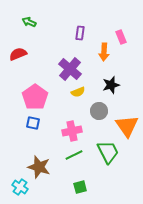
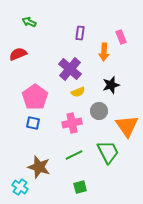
pink cross: moved 8 px up
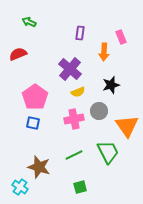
pink cross: moved 2 px right, 4 px up
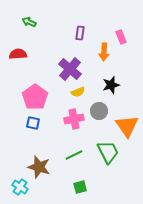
red semicircle: rotated 18 degrees clockwise
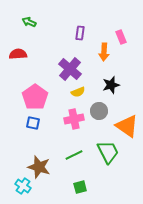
orange triangle: rotated 20 degrees counterclockwise
cyan cross: moved 3 px right, 1 px up
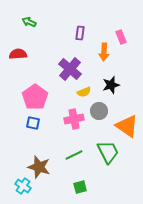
yellow semicircle: moved 6 px right
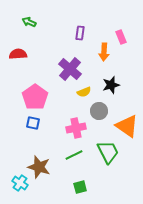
pink cross: moved 2 px right, 9 px down
cyan cross: moved 3 px left, 3 px up
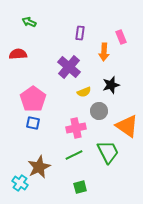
purple cross: moved 1 px left, 2 px up
pink pentagon: moved 2 px left, 2 px down
brown star: rotated 30 degrees clockwise
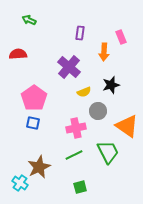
green arrow: moved 2 px up
pink pentagon: moved 1 px right, 1 px up
gray circle: moved 1 px left
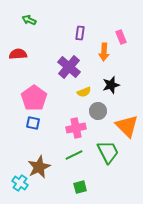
orange triangle: rotated 10 degrees clockwise
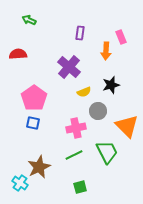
orange arrow: moved 2 px right, 1 px up
green trapezoid: moved 1 px left
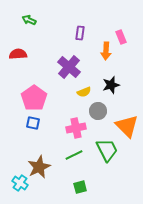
green trapezoid: moved 2 px up
